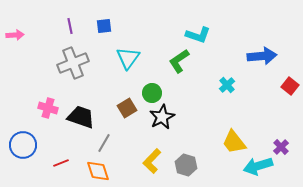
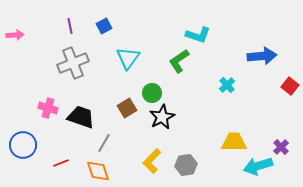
blue square: rotated 21 degrees counterclockwise
yellow trapezoid: rotated 128 degrees clockwise
gray hexagon: rotated 25 degrees counterclockwise
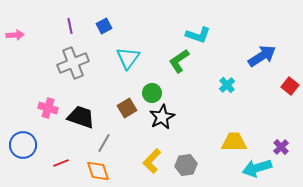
blue arrow: rotated 28 degrees counterclockwise
cyan arrow: moved 1 px left, 2 px down
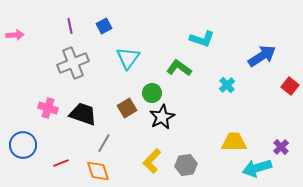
cyan L-shape: moved 4 px right, 4 px down
green L-shape: moved 7 px down; rotated 70 degrees clockwise
black trapezoid: moved 2 px right, 3 px up
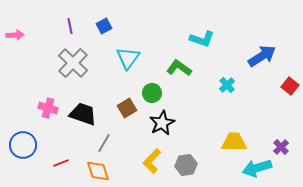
gray cross: rotated 24 degrees counterclockwise
black star: moved 6 px down
